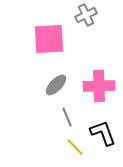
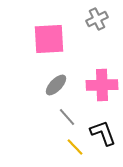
gray cross: moved 11 px right, 4 px down
pink cross: moved 3 px right, 1 px up
gray line: rotated 18 degrees counterclockwise
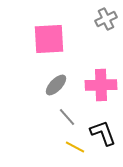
gray cross: moved 9 px right
pink cross: moved 1 px left
yellow line: rotated 18 degrees counterclockwise
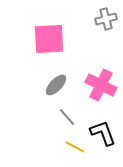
gray cross: rotated 10 degrees clockwise
pink cross: rotated 28 degrees clockwise
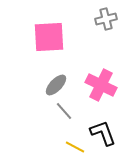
pink square: moved 2 px up
gray line: moved 3 px left, 6 px up
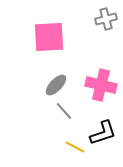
pink cross: rotated 12 degrees counterclockwise
black L-shape: rotated 92 degrees clockwise
